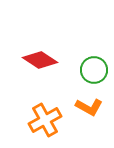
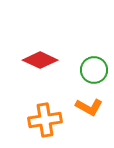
red diamond: rotated 8 degrees counterclockwise
orange cross: rotated 20 degrees clockwise
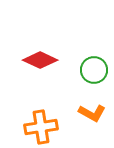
orange L-shape: moved 3 px right, 6 px down
orange cross: moved 4 px left, 7 px down
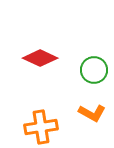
red diamond: moved 2 px up
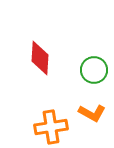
red diamond: rotated 68 degrees clockwise
orange cross: moved 10 px right
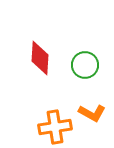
green circle: moved 9 px left, 5 px up
orange cross: moved 4 px right
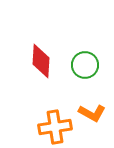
red diamond: moved 1 px right, 3 px down
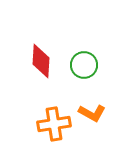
green circle: moved 1 px left
orange cross: moved 1 px left, 3 px up
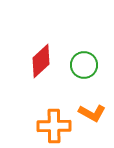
red diamond: rotated 44 degrees clockwise
orange cross: moved 2 px down; rotated 8 degrees clockwise
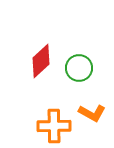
green circle: moved 5 px left, 3 px down
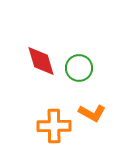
red diamond: rotated 64 degrees counterclockwise
